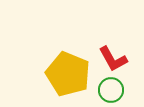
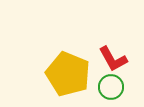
green circle: moved 3 px up
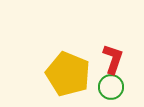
red L-shape: rotated 132 degrees counterclockwise
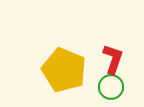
yellow pentagon: moved 4 px left, 4 px up
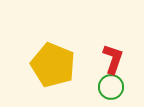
yellow pentagon: moved 11 px left, 5 px up
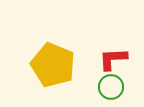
red L-shape: rotated 112 degrees counterclockwise
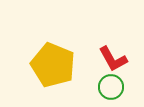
red L-shape: rotated 116 degrees counterclockwise
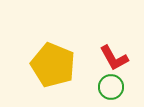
red L-shape: moved 1 px right, 1 px up
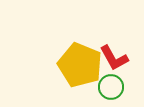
yellow pentagon: moved 27 px right
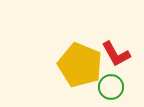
red L-shape: moved 2 px right, 4 px up
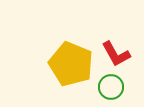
yellow pentagon: moved 9 px left, 1 px up
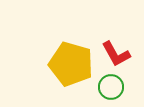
yellow pentagon: rotated 6 degrees counterclockwise
